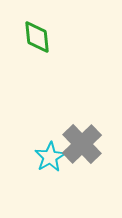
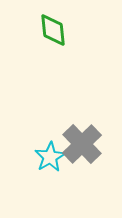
green diamond: moved 16 px right, 7 px up
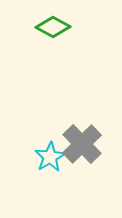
green diamond: moved 3 px up; rotated 56 degrees counterclockwise
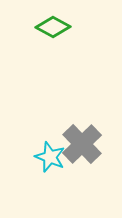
cyan star: rotated 20 degrees counterclockwise
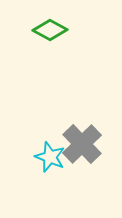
green diamond: moved 3 px left, 3 px down
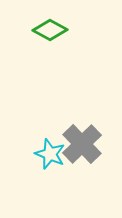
cyan star: moved 3 px up
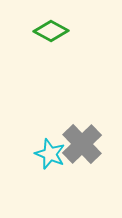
green diamond: moved 1 px right, 1 px down
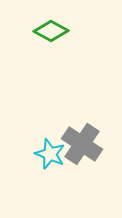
gray cross: rotated 12 degrees counterclockwise
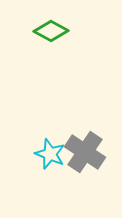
gray cross: moved 3 px right, 8 px down
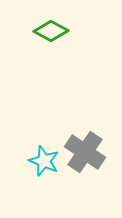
cyan star: moved 6 px left, 7 px down
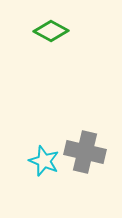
gray cross: rotated 21 degrees counterclockwise
